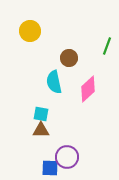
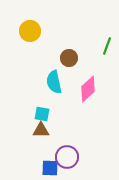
cyan square: moved 1 px right
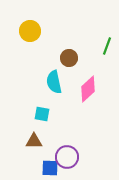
brown triangle: moved 7 px left, 11 px down
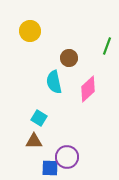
cyan square: moved 3 px left, 4 px down; rotated 21 degrees clockwise
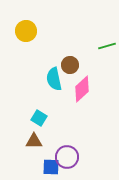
yellow circle: moved 4 px left
green line: rotated 54 degrees clockwise
brown circle: moved 1 px right, 7 px down
cyan semicircle: moved 3 px up
pink diamond: moved 6 px left
blue square: moved 1 px right, 1 px up
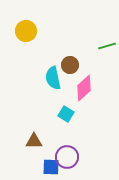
cyan semicircle: moved 1 px left, 1 px up
pink diamond: moved 2 px right, 1 px up
cyan square: moved 27 px right, 4 px up
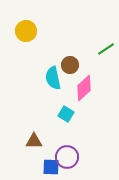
green line: moved 1 px left, 3 px down; rotated 18 degrees counterclockwise
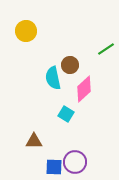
pink diamond: moved 1 px down
purple circle: moved 8 px right, 5 px down
blue square: moved 3 px right
